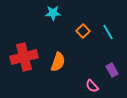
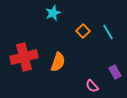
cyan star: rotated 21 degrees counterclockwise
purple rectangle: moved 3 px right, 2 px down
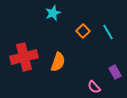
pink semicircle: moved 2 px right, 1 px down
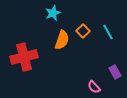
orange semicircle: moved 4 px right, 22 px up
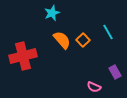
cyan star: moved 1 px left
orange square: moved 9 px down
orange semicircle: rotated 60 degrees counterclockwise
red cross: moved 1 px left, 1 px up
pink semicircle: rotated 24 degrees counterclockwise
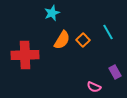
orange semicircle: rotated 72 degrees clockwise
red cross: moved 2 px right, 1 px up; rotated 12 degrees clockwise
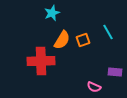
orange square: rotated 24 degrees clockwise
red cross: moved 16 px right, 6 px down
purple rectangle: rotated 56 degrees counterclockwise
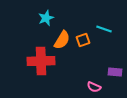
cyan star: moved 6 px left, 5 px down
cyan line: moved 4 px left, 3 px up; rotated 42 degrees counterclockwise
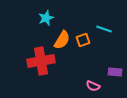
red cross: rotated 8 degrees counterclockwise
pink semicircle: moved 1 px left, 1 px up
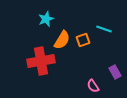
cyan star: moved 1 px down
purple rectangle: rotated 56 degrees clockwise
pink semicircle: rotated 32 degrees clockwise
